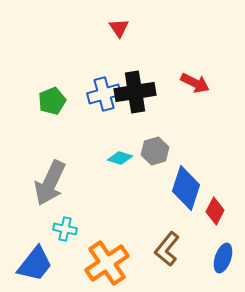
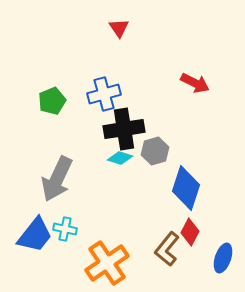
black cross: moved 11 px left, 37 px down
gray arrow: moved 7 px right, 4 px up
red diamond: moved 25 px left, 21 px down
blue trapezoid: moved 29 px up
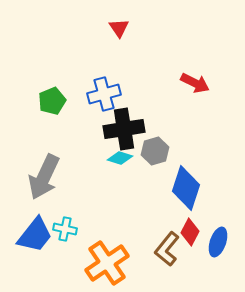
gray arrow: moved 13 px left, 2 px up
blue ellipse: moved 5 px left, 16 px up
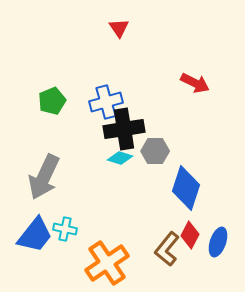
blue cross: moved 2 px right, 8 px down
gray hexagon: rotated 16 degrees clockwise
red diamond: moved 3 px down
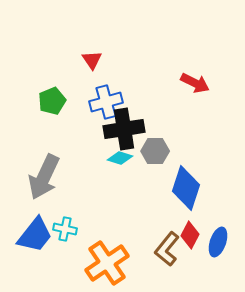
red triangle: moved 27 px left, 32 px down
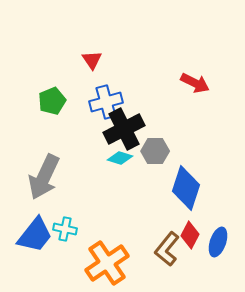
black cross: rotated 18 degrees counterclockwise
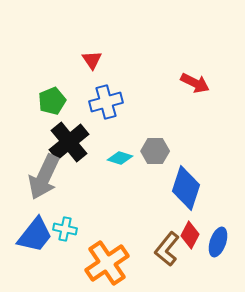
black cross: moved 55 px left, 13 px down; rotated 12 degrees counterclockwise
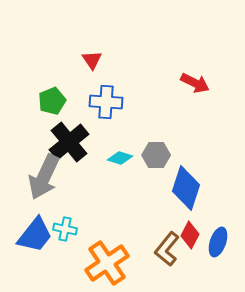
blue cross: rotated 20 degrees clockwise
gray hexagon: moved 1 px right, 4 px down
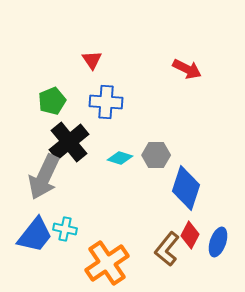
red arrow: moved 8 px left, 14 px up
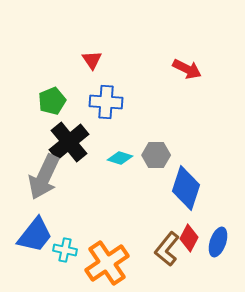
cyan cross: moved 21 px down
red diamond: moved 1 px left, 3 px down
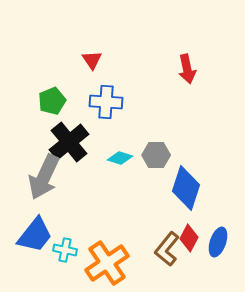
red arrow: rotated 52 degrees clockwise
